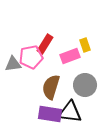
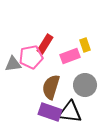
purple rectangle: moved 2 px up; rotated 10 degrees clockwise
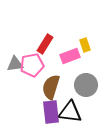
pink pentagon: moved 1 px right, 8 px down
gray triangle: moved 2 px right
gray circle: moved 1 px right
purple rectangle: moved 1 px right; rotated 65 degrees clockwise
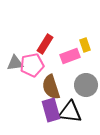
gray triangle: moved 1 px up
brown semicircle: rotated 35 degrees counterclockwise
purple rectangle: moved 2 px up; rotated 10 degrees counterclockwise
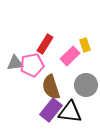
pink rectangle: rotated 24 degrees counterclockwise
purple rectangle: rotated 55 degrees clockwise
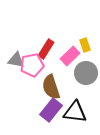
red rectangle: moved 1 px right, 5 px down
gray triangle: moved 1 px right, 3 px up; rotated 18 degrees clockwise
gray circle: moved 12 px up
black triangle: moved 5 px right
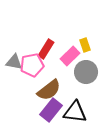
gray triangle: moved 2 px left, 2 px down
gray circle: moved 1 px up
brown semicircle: moved 2 px left, 3 px down; rotated 110 degrees counterclockwise
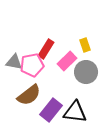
pink rectangle: moved 3 px left, 5 px down
brown semicircle: moved 20 px left, 5 px down
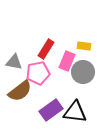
yellow rectangle: moved 1 px left, 1 px down; rotated 64 degrees counterclockwise
pink rectangle: rotated 24 degrees counterclockwise
pink pentagon: moved 6 px right, 8 px down
gray circle: moved 3 px left
brown semicircle: moved 9 px left, 4 px up
purple rectangle: rotated 15 degrees clockwise
